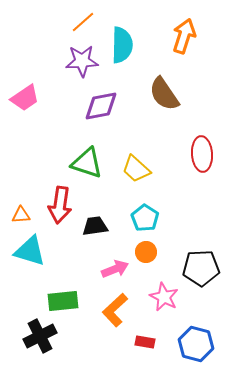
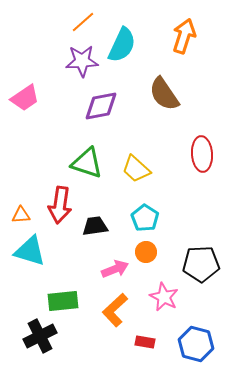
cyan semicircle: rotated 24 degrees clockwise
black pentagon: moved 4 px up
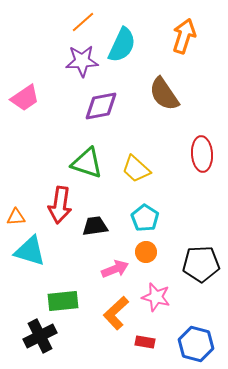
orange triangle: moved 5 px left, 2 px down
pink star: moved 8 px left; rotated 12 degrees counterclockwise
orange L-shape: moved 1 px right, 3 px down
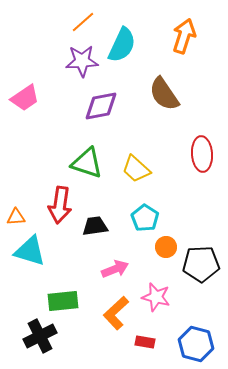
orange circle: moved 20 px right, 5 px up
